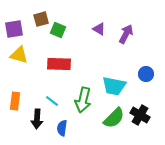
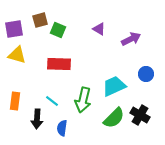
brown square: moved 1 px left, 1 px down
purple arrow: moved 5 px right, 5 px down; rotated 36 degrees clockwise
yellow triangle: moved 2 px left
cyan trapezoid: rotated 145 degrees clockwise
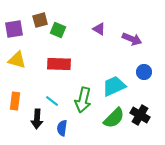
purple arrow: moved 1 px right; rotated 48 degrees clockwise
yellow triangle: moved 5 px down
blue circle: moved 2 px left, 2 px up
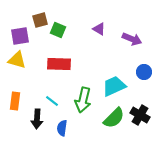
purple square: moved 6 px right, 7 px down
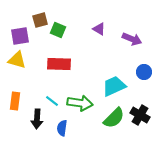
green arrow: moved 3 px left, 3 px down; rotated 95 degrees counterclockwise
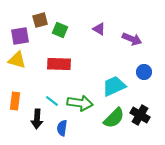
green square: moved 2 px right
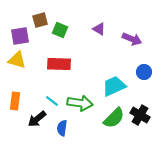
black arrow: rotated 48 degrees clockwise
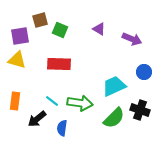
black cross: moved 5 px up; rotated 12 degrees counterclockwise
